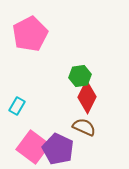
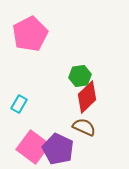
red diamond: rotated 20 degrees clockwise
cyan rectangle: moved 2 px right, 2 px up
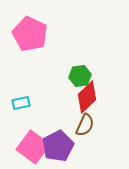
pink pentagon: rotated 20 degrees counterclockwise
cyan rectangle: moved 2 px right, 1 px up; rotated 48 degrees clockwise
brown semicircle: moved 1 px right, 2 px up; rotated 90 degrees clockwise
purple pentagon: moved 3 px up; rotated 20 degrees clockwise
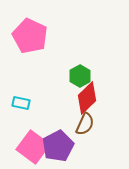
pink pentagon: moved 2 px down
green hexagon: rotated 20 degrees counterclockwise
red diamond: moved 1 px down
cyan rectangle: rotated 24 degrees clockwise
brown semicircle: moved 1 px up
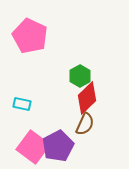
cyan rectangle: moved 1 px right, 1 px down
